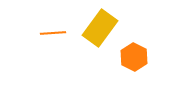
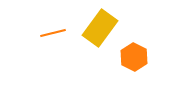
orange line: rotated 10 degrees counterclockwise
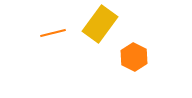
yellow rectangle: moved 4 px up
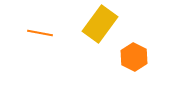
orange line: moved 13 px left; rotated 25 degrees clockwise
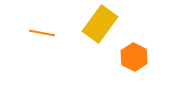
orange line: moved 2 px right
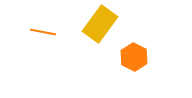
orange line: moved 1 px right, 1 px up
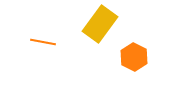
orange line: moved 10 px down
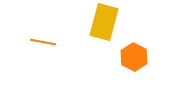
yellow rectangle: moved 4 px right, 2 px up; rotated 21 degrees counterclockwise
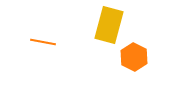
yellow rectangle: moved 5 px right, 3 px down
